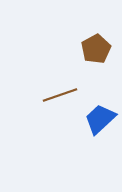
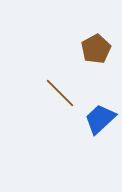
brown line: moved 2 px up; rotated 64 degrees clockwise
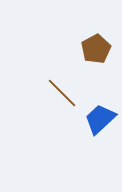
brown line: moved 2 px right
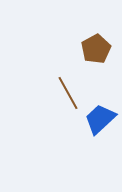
brown line: moved 6 px right; rotated 16 degrees clockwise
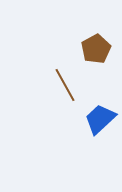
brown line: moved 3 px left, 8 px up
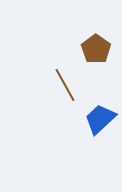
brown pentagon: rotated 8 degrees counterclockwise
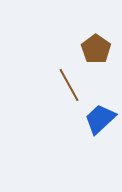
brown line: moved 4 px right
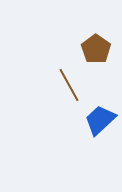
blue trapezoid: moved 1 px down
